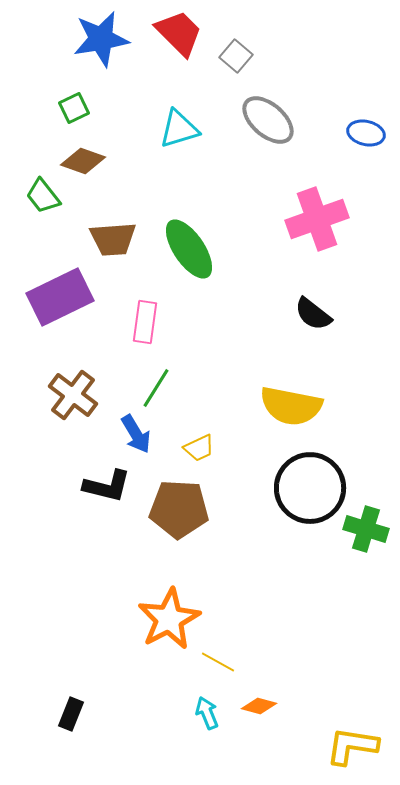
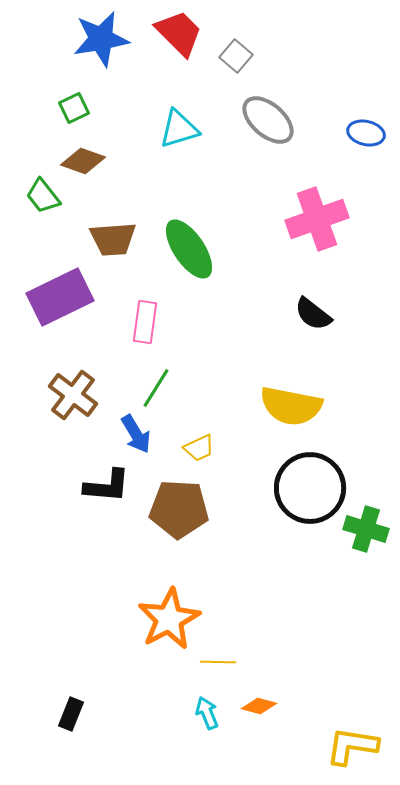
black L-shape: rotated 9 degrees counterclockwise
yellow line: rotated 28 degrees counterclockwise
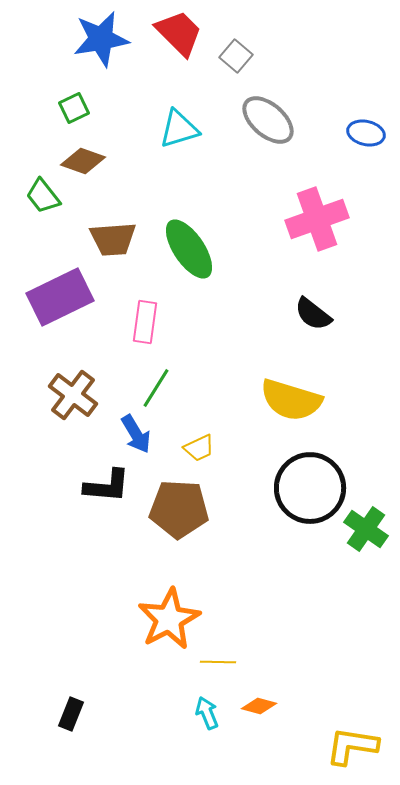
yellow semicircle: moved 6 px up; rotated 6 degrees clockwise
green cross: rotated 18 degrees clockwise
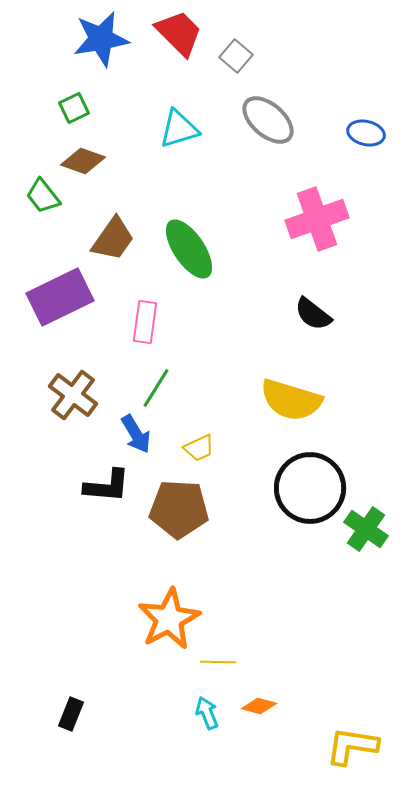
brown trapezoid: rotated 51 degrees counterclockwise
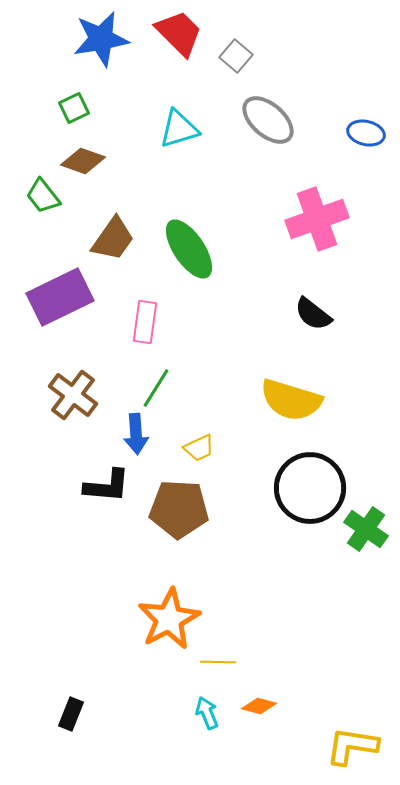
blue arrow: rotated 27 degrees clockwise
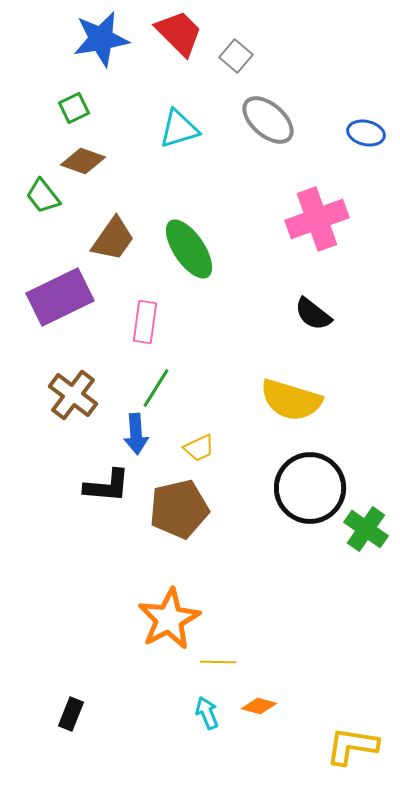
brown pentagon: rotated 16 degrees counterclockwise
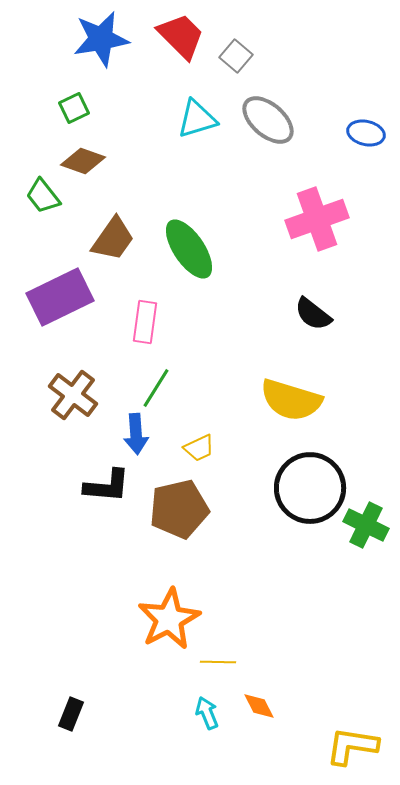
red trapezoid: moved 2 px right, 3 px down
cyan triangle: moved 18 px right, 10 px up
green cross: moved 4 px up; rotated 9 degrees counterclockwise
orange diamond: rotated 48 degrees clockwise
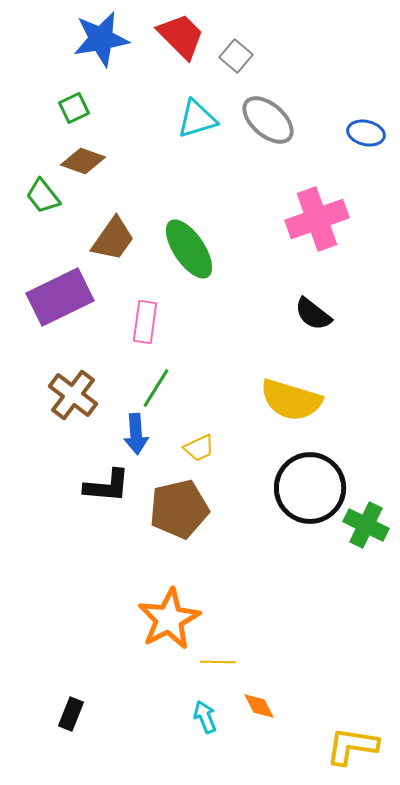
cyan arrow: moved 2 px left, 4 px down
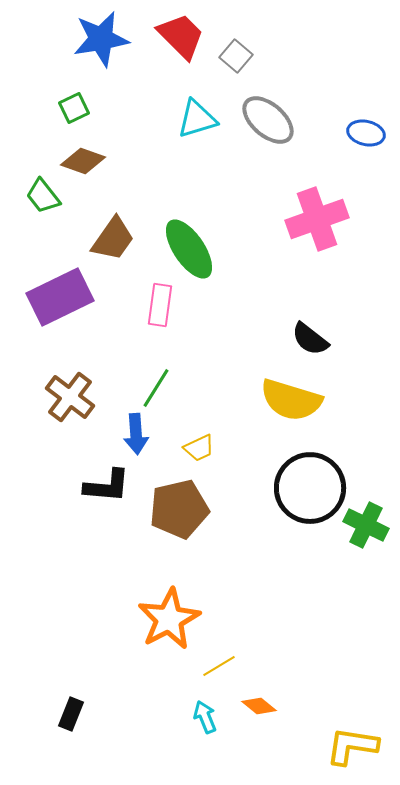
black semicircle: moved 3 px left, 25 px down
pink rectangle: moved 15 px right, 17 px up
brown cross: moved 3 px left, 2 px down
yellow line: moved 1 px right, 4 px down; rotated 32 degrees counterclockwise
orange diamond: rotated 24 degrees counterclockwise
